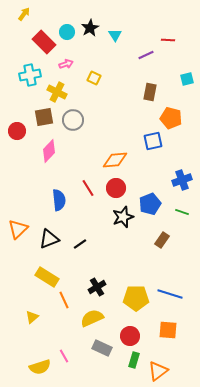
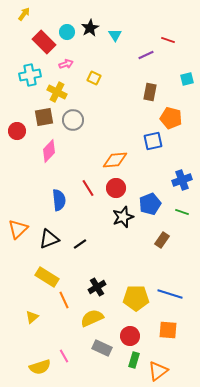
red line at (168, 40): rotated 16 degrees clockwise
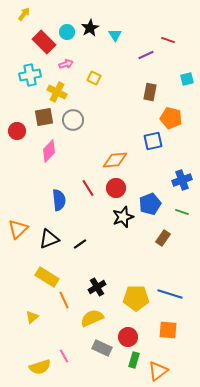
brown rectangle at (162, 240): moved 1 px right, 2 px up
red circle at (130, 336): moved 2 px left, 1 px down
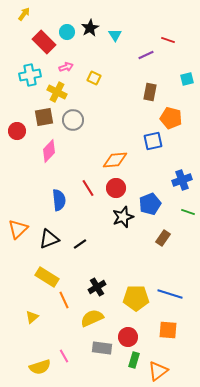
pink arrow at (66, 64): moved 3 px down
green line at (182, 212): moved 6 px right
gray rectangle at (102, 348): rotated 18 degrees counterclockwise
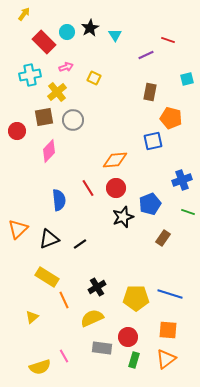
yellow cross at (57, 92): rotated 24 degrees clockwise
orange triangle at (158, 371): moved 8 px right, 12 px up
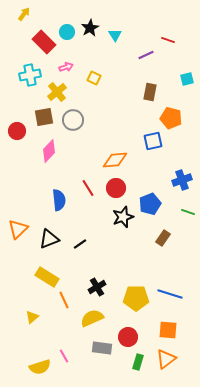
green rectangle at (134, 360): moved 4 px right, 2 px down
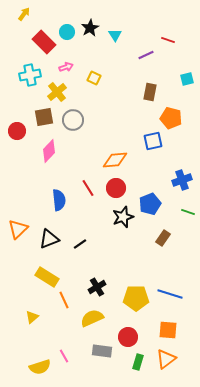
gray rectangle at (102, 348): moved 3 px down
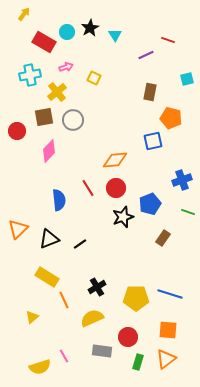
red rectangle at (44, 42): rotated 15 degrees counterclockwise
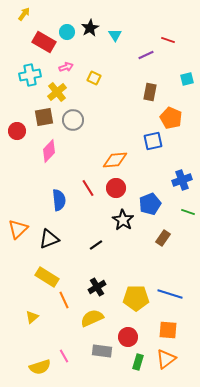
orange pentagon at (171, 118): rotated 10 degrees clockwise
black star at (123, 217): moved 3 px down; rotated 20 degrees counterclockwise
black line at (80, 244): moved 16 px right, 1 px down
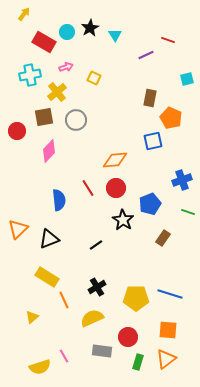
brown rectangle at (150, 92): moved 6 px down
gray circle at (73, 120): moved 3 px right
